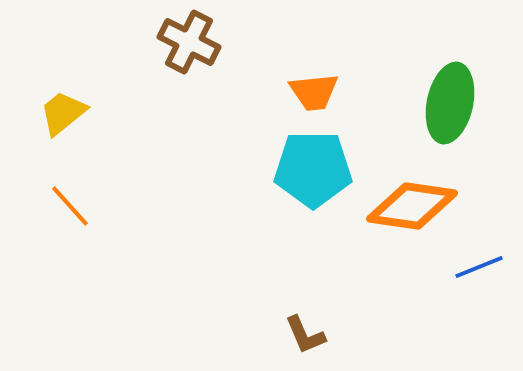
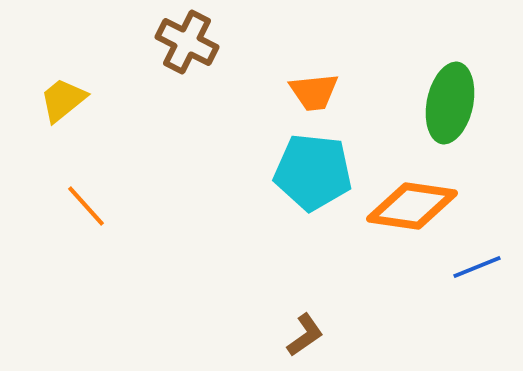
brown cross: moved 2 px left
yellow trapezoid: moved 13 px up
cyan pentagon: moved 3 px down; rotated 6 degrees clockwise
orange line: moved 16 px right
blue line: moved 2 px left
brown L-shape: rotated 102 degrees counterclockwise
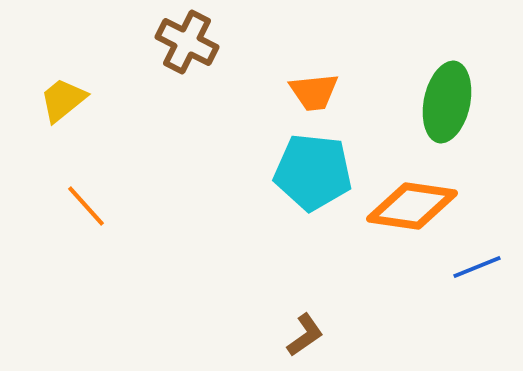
green ellipse: moved 3 px left, 1 px up
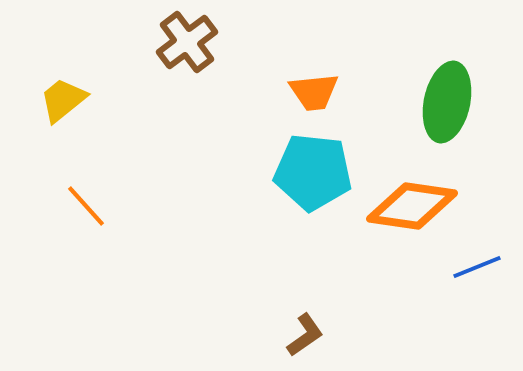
brown cross: rotated 26 degrees clockwise
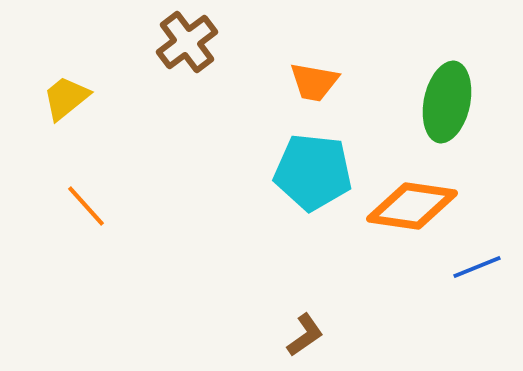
orange trapezoid: moved 10 px up; rotated 16 degrees clockwise
yellow trapezoid: moved 3 px right, 2 px up
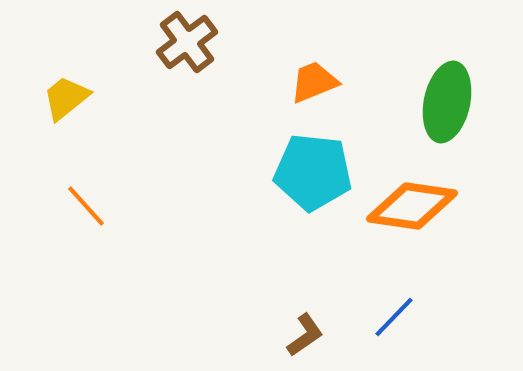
orange trapezoid: rotated 148 degrees clockwise
blue line: moved 83 px left, 50 px down; rotated 24 degrees counterclockwise
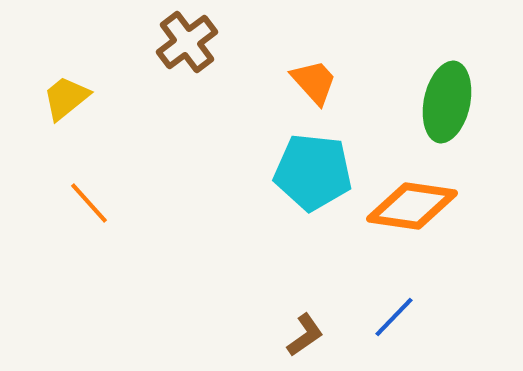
orange trapezoid: rotated 70 degrees clockwise
orange line: moved 3 px right, 3 px up
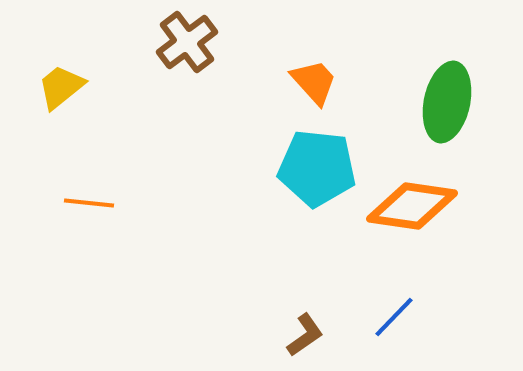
yellow trapezoid: moved 5 px left, 11 px up
cyan pentagon: moved 4 px right, 4 px up
orange line: rotated 42 degrees counterclockwise
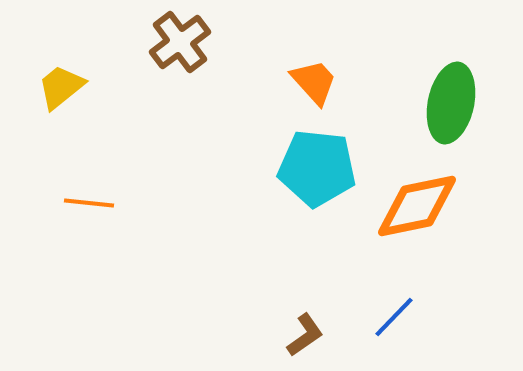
brown cross: moved 7 px left
green ellipse: moved 4 px right, 1 px down
orange diamond: moved 5 px right; rotated 20 degrees counterclockwise
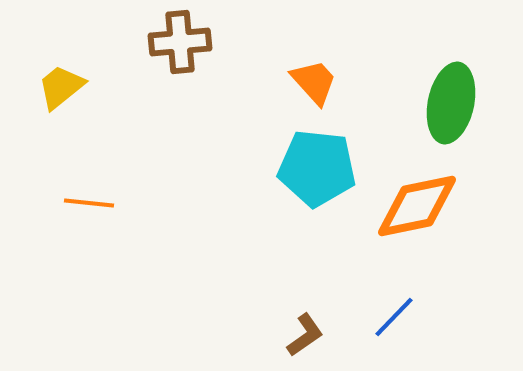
brown cross: rotated 32 degrees clockwise
